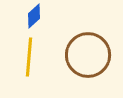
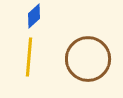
brown circle: moved 4 px down
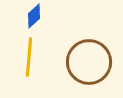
brown circle: moved 1 px right, 3 px down
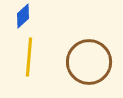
blue diamond: moved 11 px left
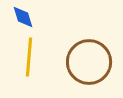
blue diamond: moved 1 px down; rotated 65 degrees counterclockwise
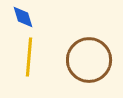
brown circle: moved 2 px up
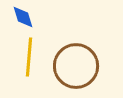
brown circle: moved 13 px left, 6 px down
